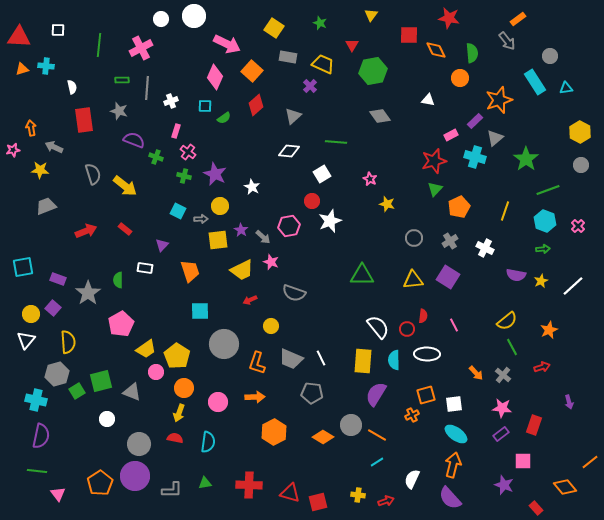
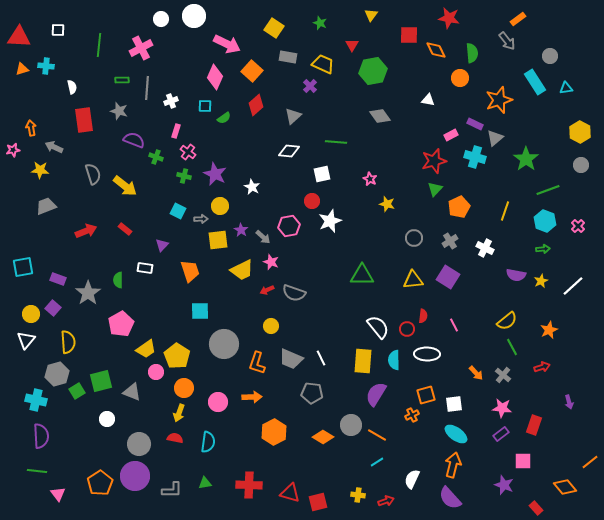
purple rectangle at (475, 121): moved 3 px down; rotated 70 degrees clockwise
white square at (322, 174): rotated 18 degrees clockwise
red arrow at (250, 300): moved 17 px right, 10 px up
orange arrow at (255, 397): moved 3 px left
purple semicircle at (41, 436): rotated 15 degrees counterclockwise
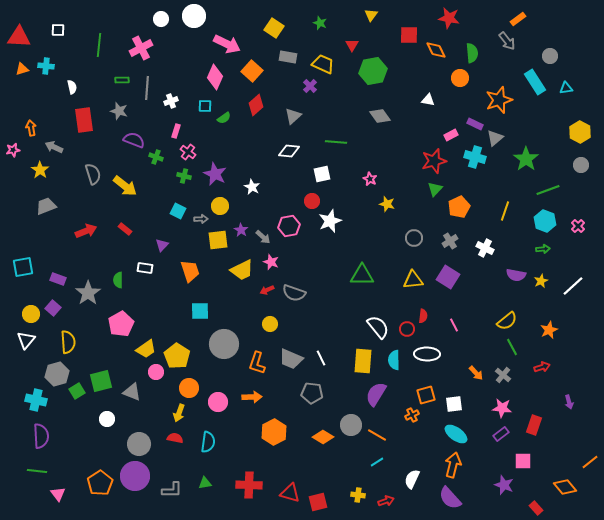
yellow star at (40, 170): rotated 30 degrees clockwise
yellow circle at (271, 326): moved 1 px left, 2 px up
orange circle at (184, 388): moved 5 px right
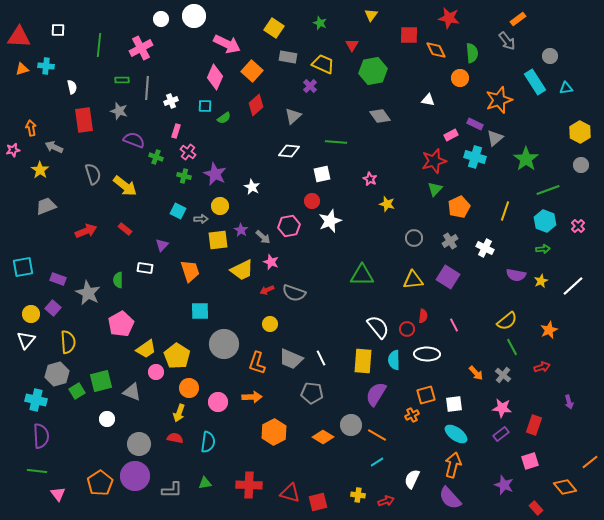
gray star at (88, 293): rotated 10 degrees counterclockwise
pink square at (523, 461): moved 7 px right; rotated 18 degrees counterclockwise
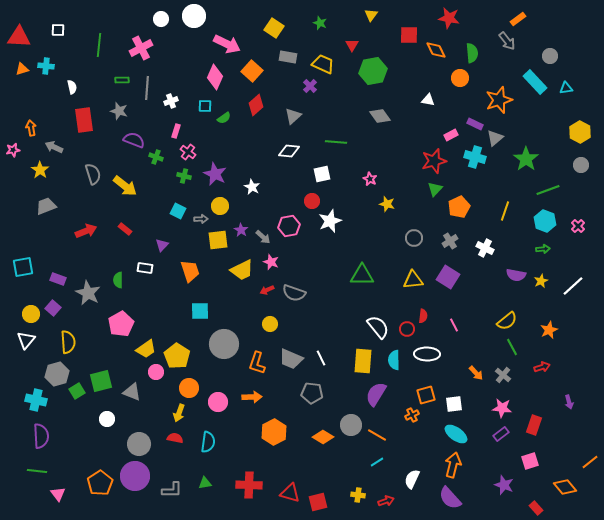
cyan rectangle at (535, 82): rotated 10 degrees counterclockwise
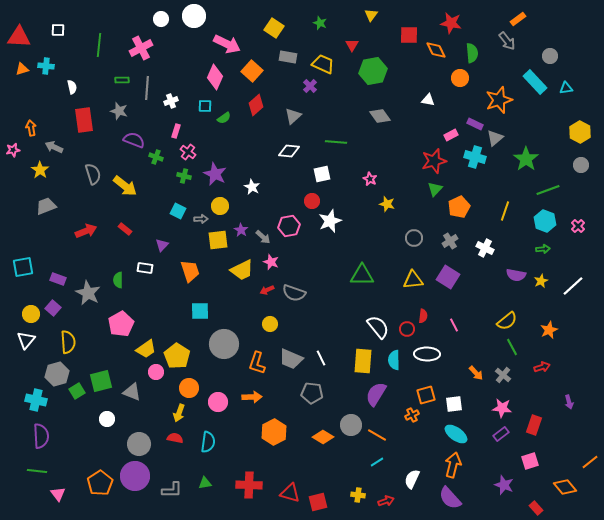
red star at (449, 18): moved 2 px right, 5 px down
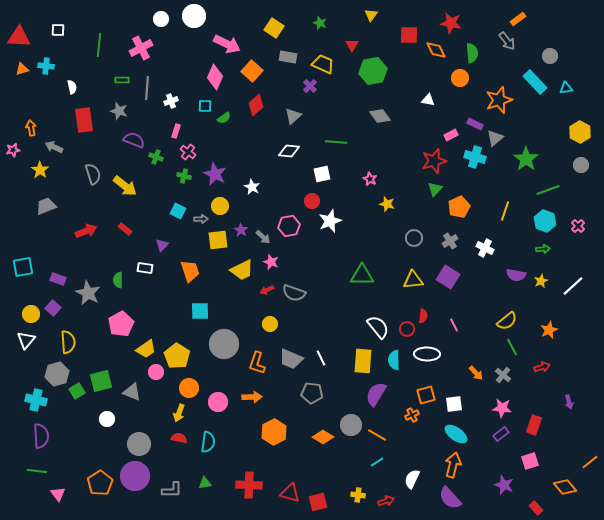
red semicircle at (175, 438): moved 4 px right
